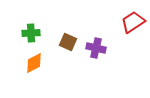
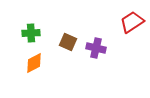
red trapezoid: moved 1 px left
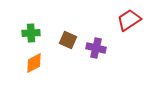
red trapezoid: moved 3 px left, 2 px up
brown square: moved 2 px up
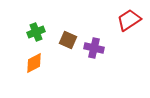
green cross: moved 5 px right, 1 px up; rotated 18 degrees counterclockwise
purple cross: moved 2 px left
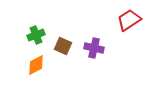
green cross: moved 3 px down
brown square: moved 5 px left, 6 px down
orange diamond: moved 2 px right, 2 px down
